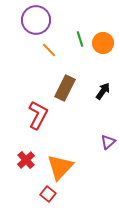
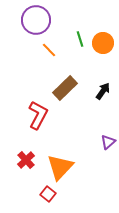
brown rectangle: rotated 20 degrees clockwise
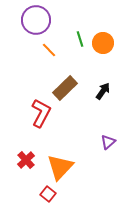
red L-shape: moved 3 px right, 2 px up
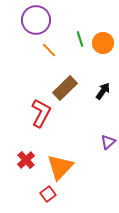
red square: rotated 14 degrees clockwise
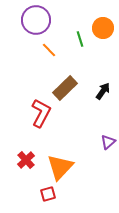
orange circle: moved 15 px up
red square: rotated 21 degrees clockwise
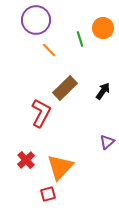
purple triangle: moved 1 px left
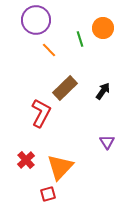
purple triangle: rotated 21 degrees counterclockwise
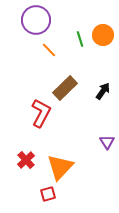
orange circle: moved 7 px down
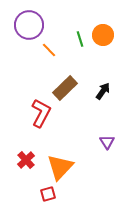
purple circle: moved 7 px left, 5 px down
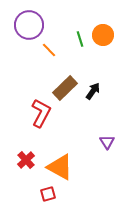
black arrow: moved 10 px left
orange triangle: rotated 44 degrees counterclockwise
